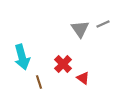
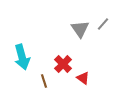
gray line: rotated 24 degrees counterclockwise
brown line: moved 5 px right, 1 px up
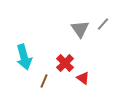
cyan arrow: moved 2 px right
red cross: moved 2 px right, 1 px up
brown line: rotated 40 degrees clockwise
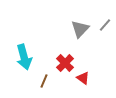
gray line: moved 2 px right, 1 px down
gray triangle: rotated 18 degrees clockwise
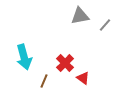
gray triangle: moved 13 px up; rotated 36 degrees clockwise
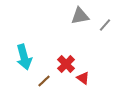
red cross: moved 1 px right, 1 px down
brown line: rotated 24 degrees clockwise
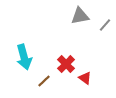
red triangle: moved 2 px right
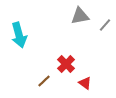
cyan arrow: moved 5 px left, 22 px up
red triangle: moved 5 px down
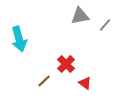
cyan arrow: moved 4 px down
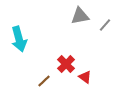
red triangle: moved 6 px up
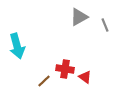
gray triangle: moved 1 px left, 1 px down; rotated 18 degrees counterclockwise
gray line: rotated 64 degrees counterclockwise
cyan arrow: moved 2 px left, 7 px down
red cross: moved 1 px left, 5 px down; rotated 36 degrees counterclockwise
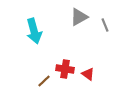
cyan arrow: moved 17 px right, 15 px up
red triangle: moved 3 px right, 3 px up
